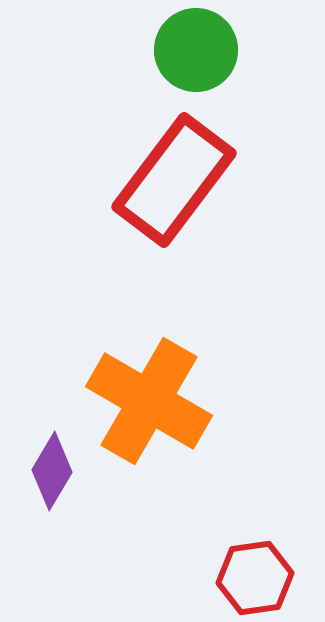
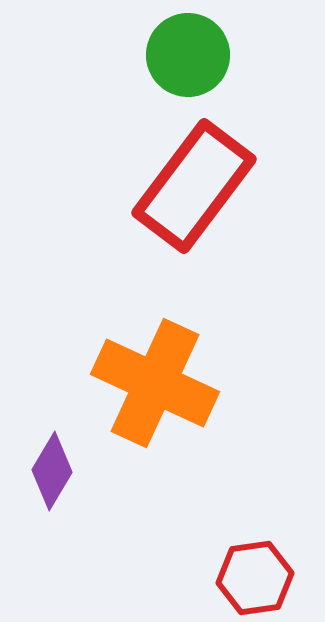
green circle: moved 8 px left, 5 px down
red rectangle: moved 20 px right, 6 px down
orange cross: moved 6 px right, 18 px up; rotated 5 degrees counterclockwise
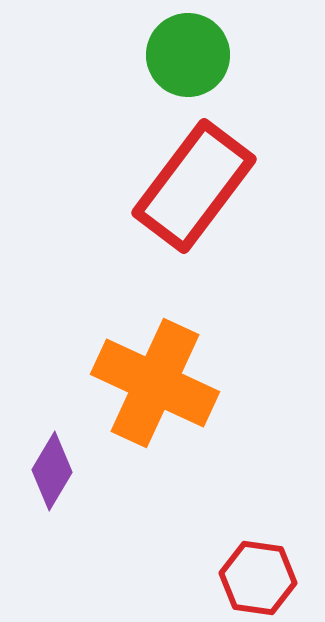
red hexagon: moved 3 px right; rotated 16 degrees clockwise
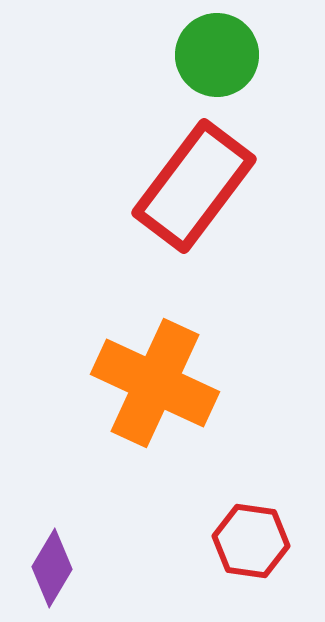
green circle: moved 29 px right
purple diamond: moved 97 px down
red hexagon: moved 7 px left, 37 px up
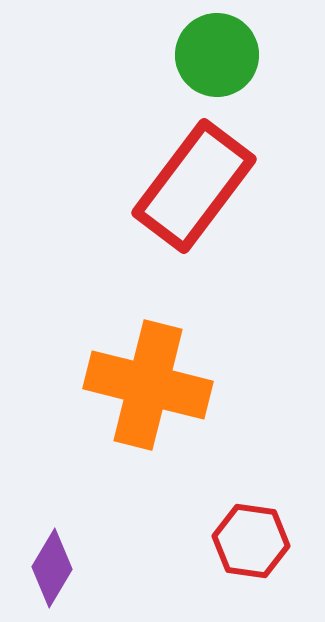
orange cross: moved 7 px left, 2 px down; rotated 11 degrees counterclockwise
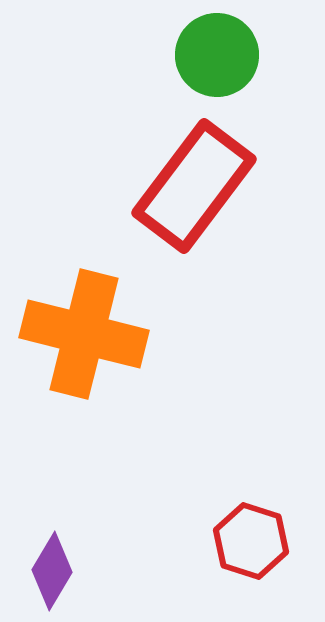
orange cross: moved 64 px left, 51 px up
red hexagon: rotated 10 degrees clockwise
purple diamond: moved 3 px down
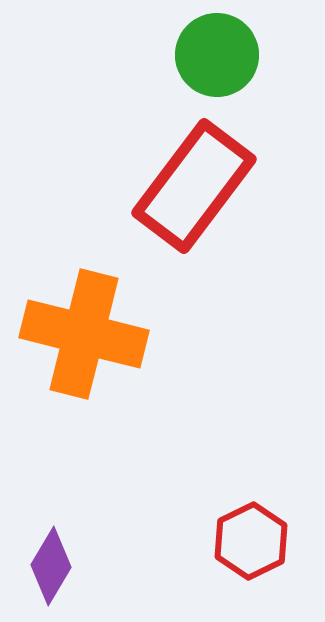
red hexagon: rotated 16 degrees clockwise
purple diamond: moved 1 px left, 5 px up
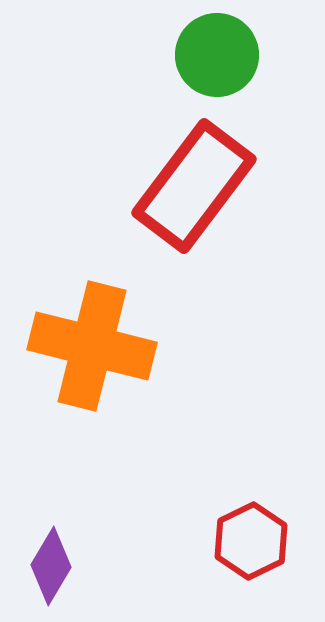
orange cross: moved 8 px right, 12 px down
